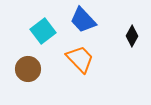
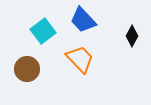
brown circle: moved 1 px left
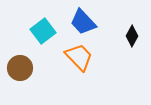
blue trapezoid: moved 2 px down
orange trapezoid: moved 1 px left, 2 px up
brown circle: moved 7 px left, 1 px up
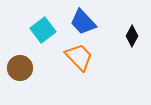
cyan square: moved 1 px up
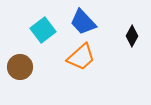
orange trapezoid: moved 2 px right; rotated 92 degrees clockwise
brown circle: moved 1 px up
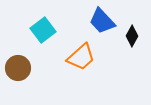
blue trapezoid: moved 19 px right, 1 px up
brown circle: moved 2 px left, 1 px down
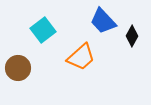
blue trapezoid: moved 1 px right
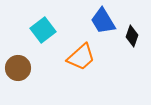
blue trapezoid: rotated 12 degrees clockwise
black diamond: rotated 10 degrees counterclockwise
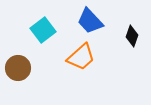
blue trapezoid: moved 13 px left; rotated 12 degrees counterclockwise
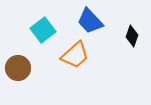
orange trapezoid: moved 6 px left, 2 px up
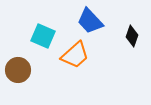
cyan square: moved 6 px down; rotated 30 degrees counterclockwise
brown circle: moved 2 px down
